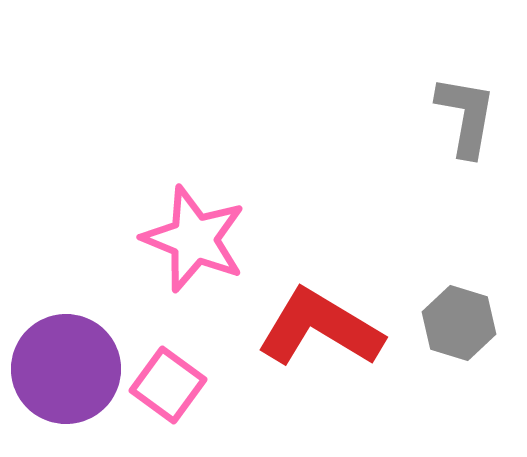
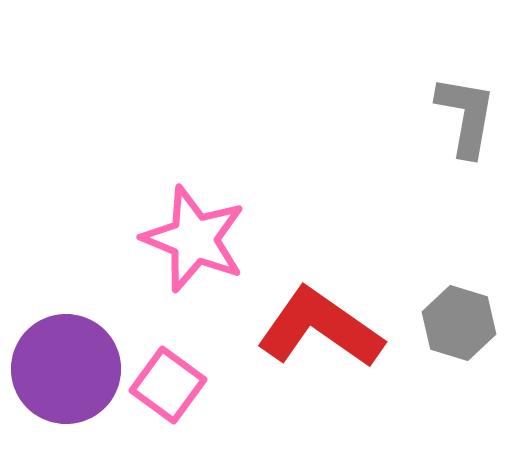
red L-shape: rotated 4 degrees clockwise
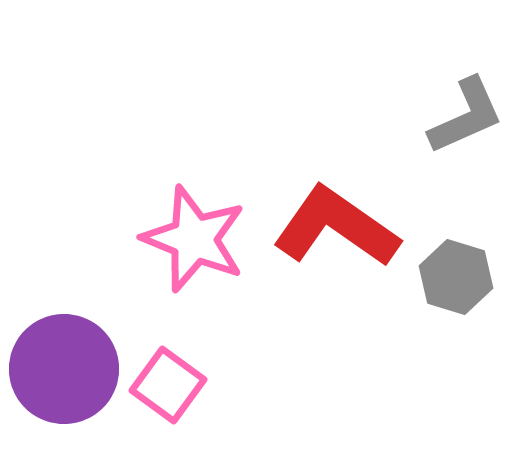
gray L-shape: rotated 56 degrees clockwise
gray hexagon: moved 3 px left, 46 px up
red L-shape: moved 16 px right, 101 px up
purple circle: moved 2 px left
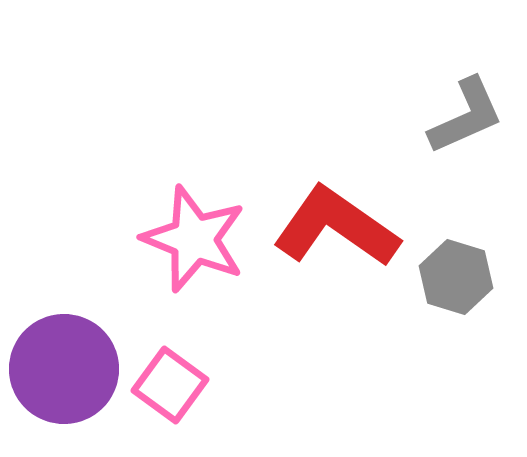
pink square: moved 2 px right
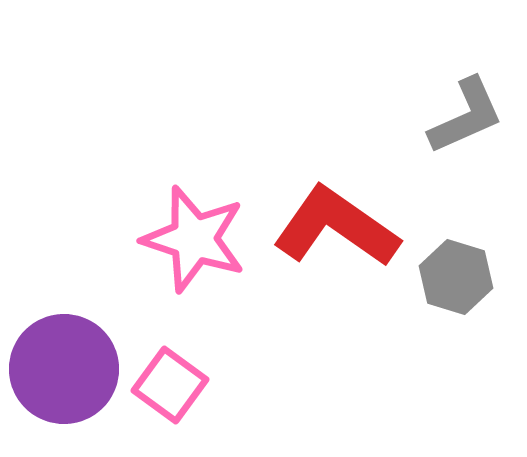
pink star: rotated 4 degrees counterclockwise
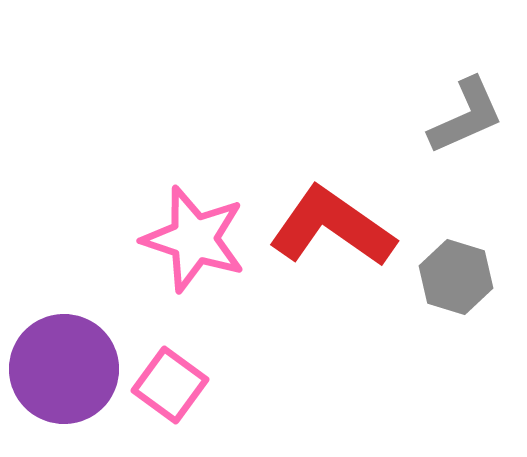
red L-shape: moved 4 px left
